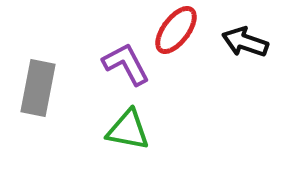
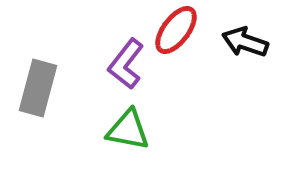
purple L-shape: rotated 114 degrees counterclockwise
gray rectangle: rotated 4 degrees clockwise
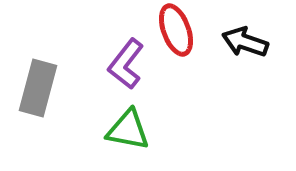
red ellipse: rotated 57 degrees counterclockwise
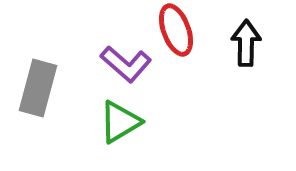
black arrow: moved 1 px right, 1 px down; rotated 72 degrees clockwise
purple L-shape: rotated 87 degrees counterclockwise
green triangle: moved 8 px left, 8 px up; rotated 42 degrees counterclockwise
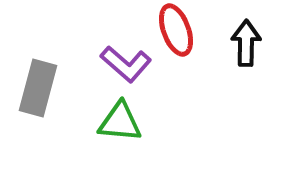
green triangle: rotated 36 degrees clockwise
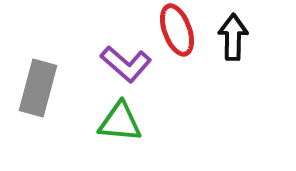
red ellipse: moved 1 px right
black arrow: moved 13 px left, 6 px up
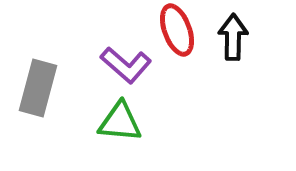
purple L-shape: moved 1 px down
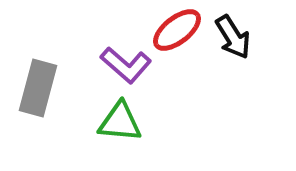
red ellipse: rotated 72 degrees clockwise
black arrow: rotated 147 degrees clockwise
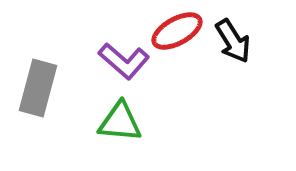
red ellipse: moved 1 px down; rotated 9 degrees clockwise
black arrow: moved 4 px down
purple L-shape: moved 2 px left, 4 px up
